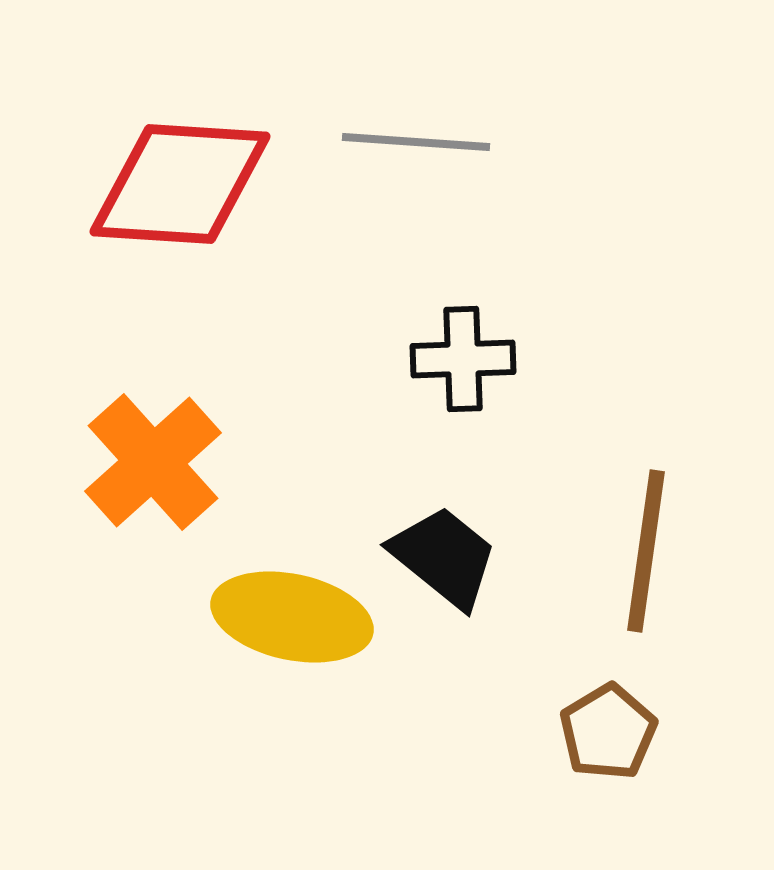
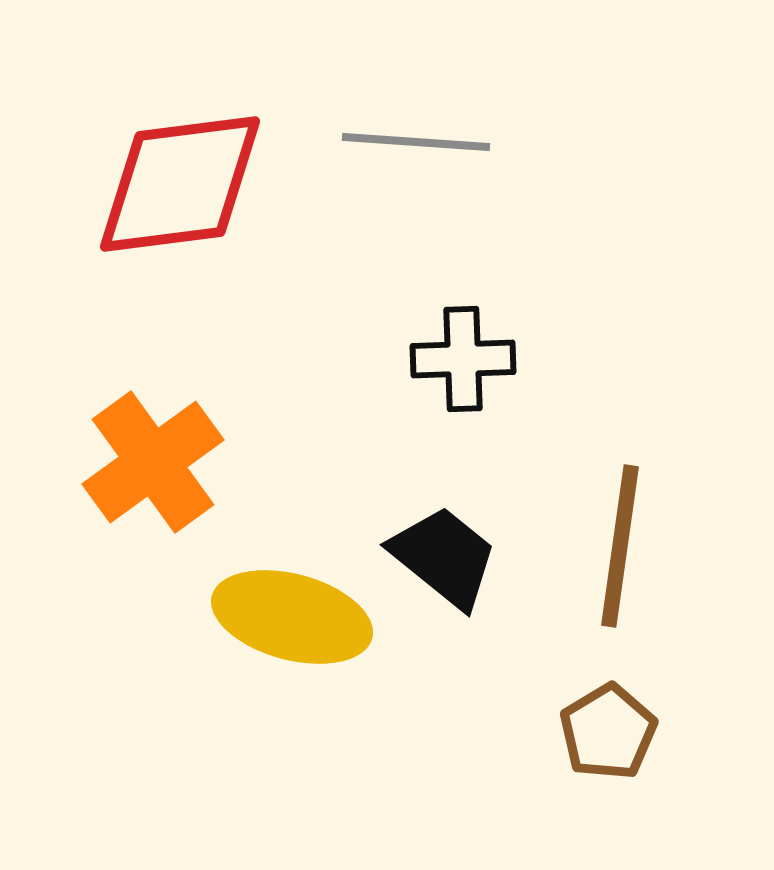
red diamond: rotated 11 degrees counterclockwise
orange cross: rotated 6 degrees clockwise
brown line: moved 26 px left, 5 px up
yellow ellipse: rotated 3 degrees clockwise
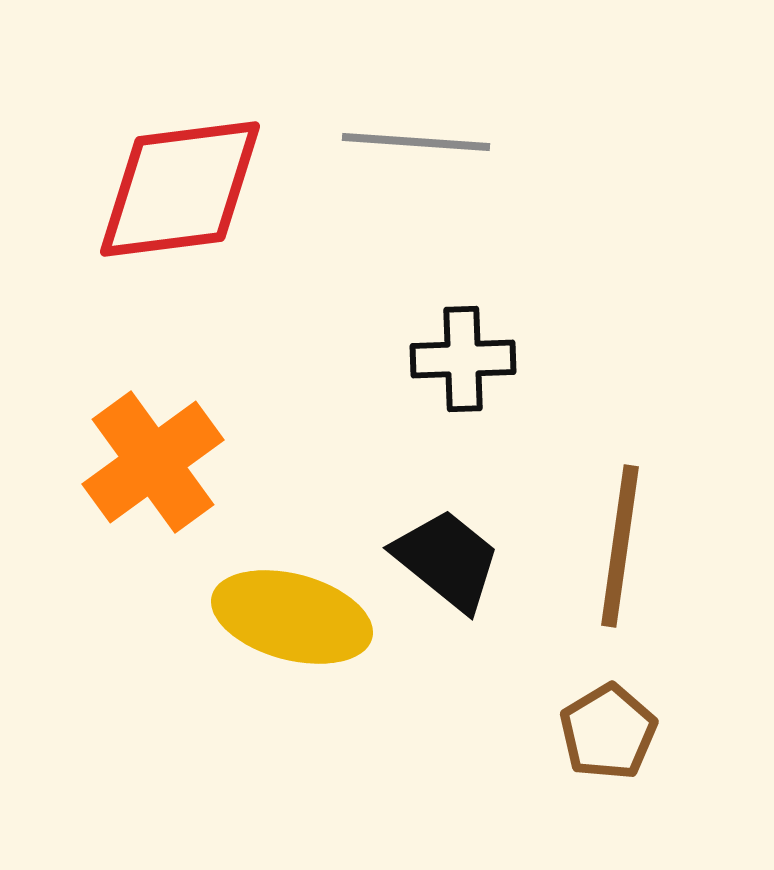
red diamond: moved 5 px down
black trapezoid: moved 3 px right, 3 px down
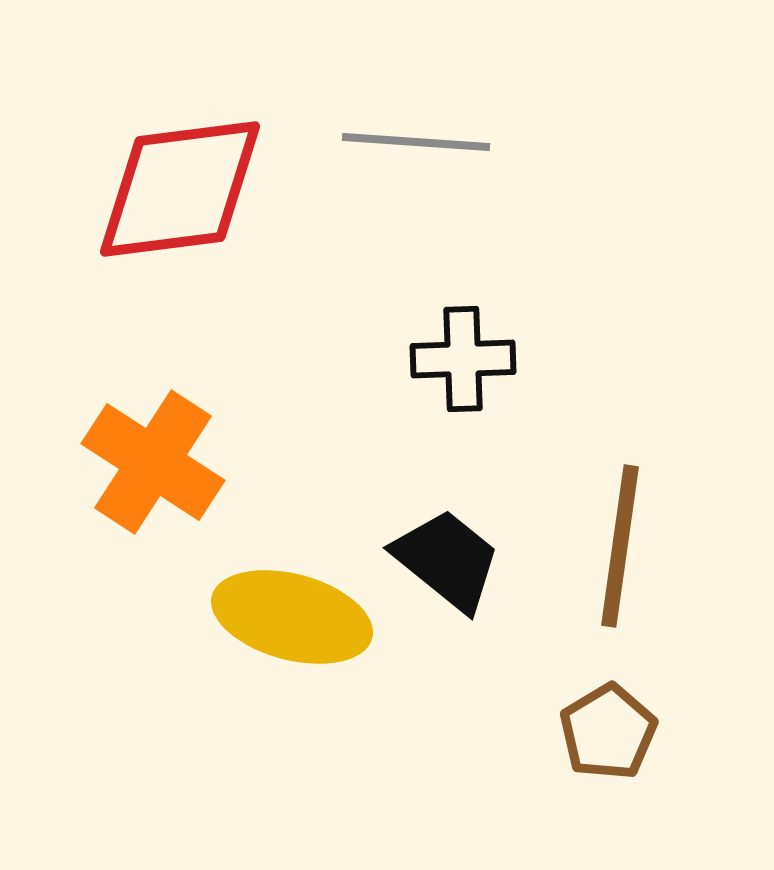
orange cross: rotated 21 degrees counterclockwise
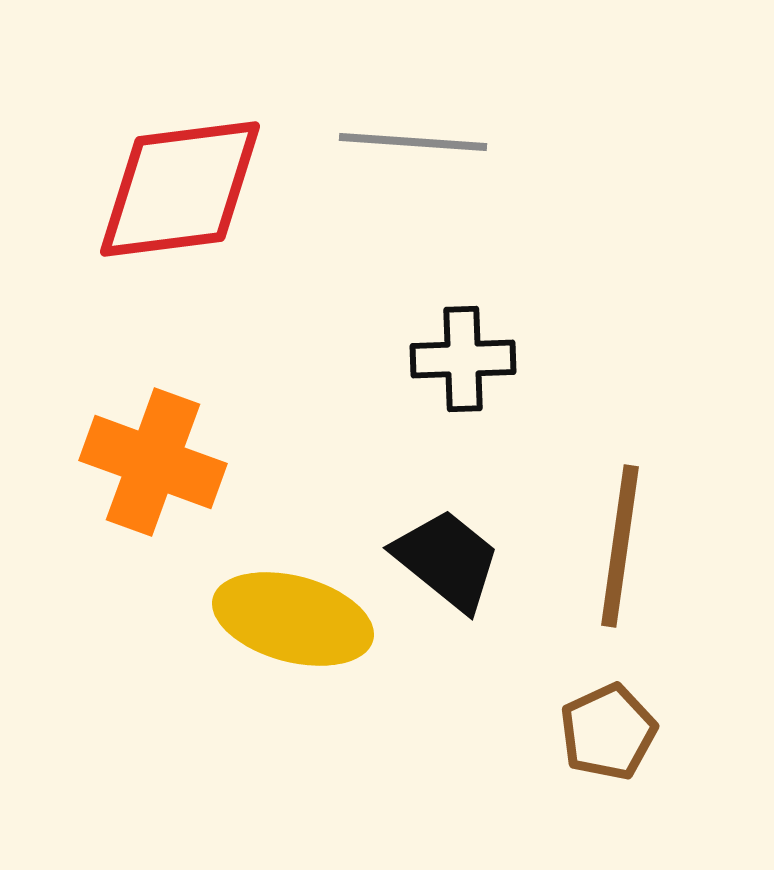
gray line: moved 3 px left
orange cross: rotated 13 degrees counterclockwise
yellow ellipse: moved 1 px right, 2 px down
brown pentagon: rotated 6 degrees clockwise
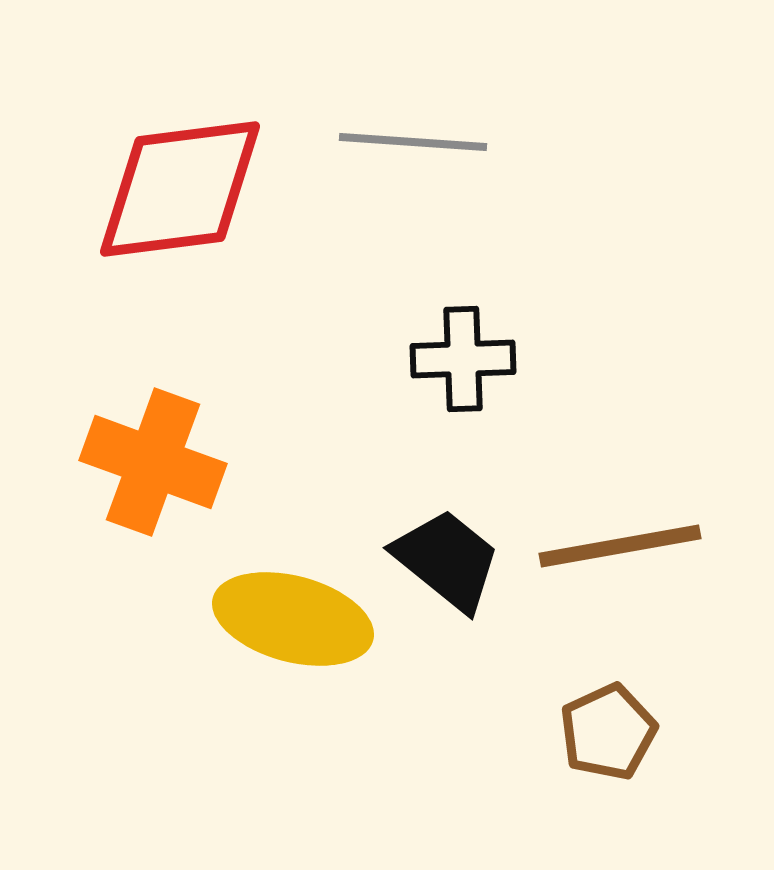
brown line: rotated 72 degrees clockwise
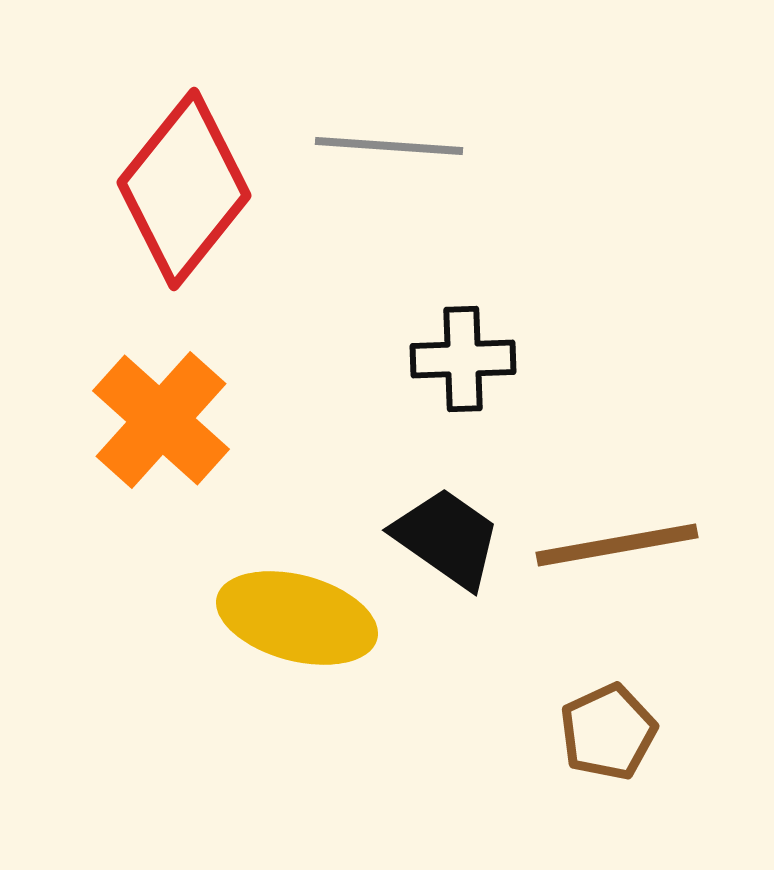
gray line: moved 24 px left, 4 px down
red diamond: moved 4 px right; rotated 44 degrees counterclockwise
orange cross: moved 8 px right, 42 px up; rotated 22 degrees clockwise
brown line: moved 3 px left, 1 px up
black trapezoid: moved 22 px up; rotated 4 degrees counterclockwise
yellow ellipse: moved 4 px right, 1 px up
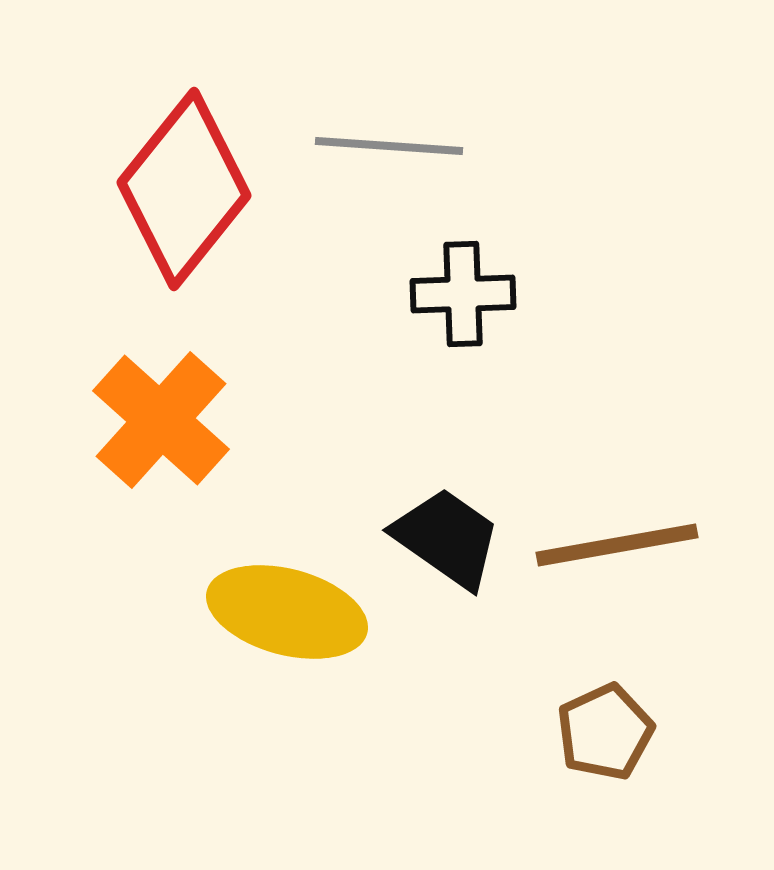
black cross: moved 65 px up
yellow ellipse: moved 10 px left, 6 px up
brown pentagon: moved 3 px left
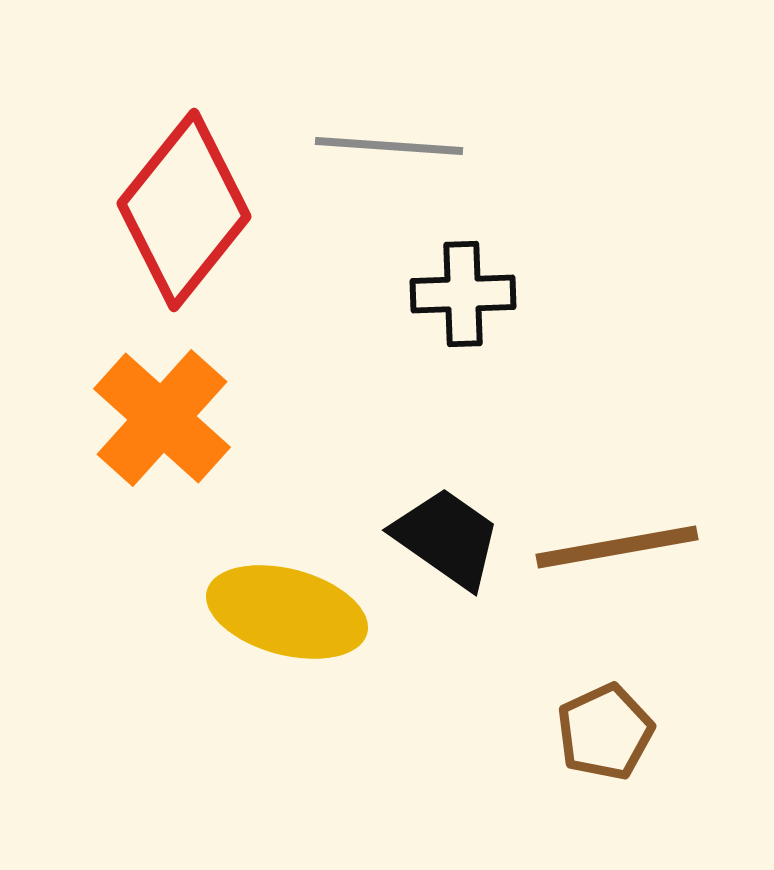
red diamond: moved 21 px down
orange cross: moved 1 px right, 2 px up
brown line: moved 2 px down
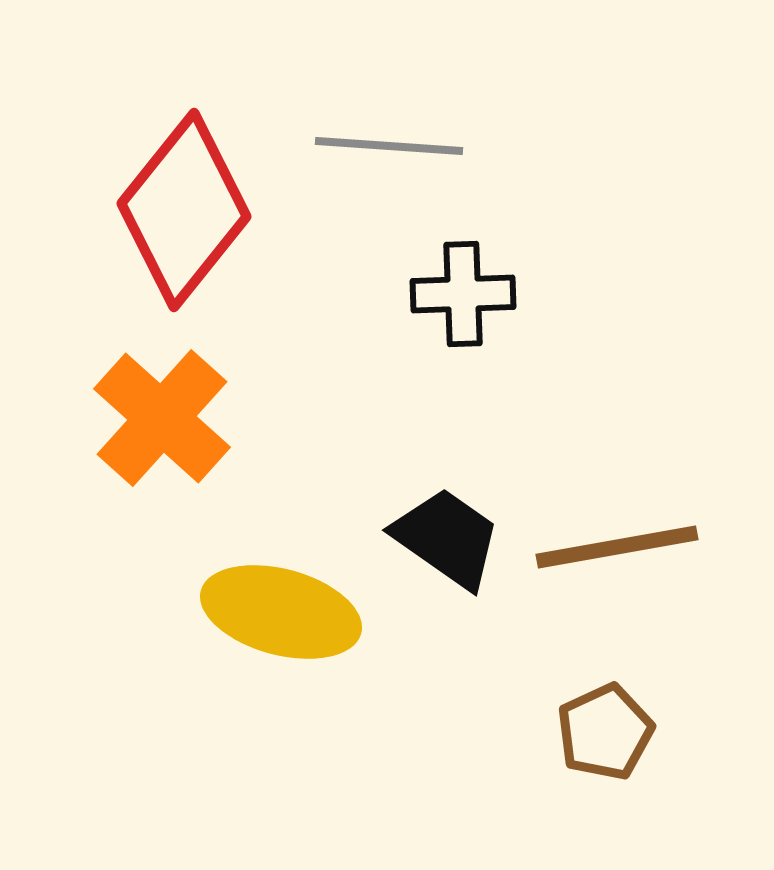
yellow ellipse: moved 6 px left
